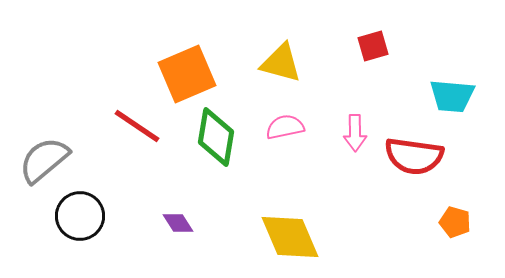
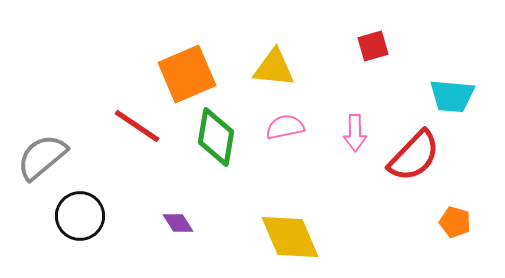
yellow triangle: moved 7 px left, 5 px down; rotated 9 degrees counterclockwise
red semicircle: rotated 54 degrees counterclockwise
gray semicircle: moved 2 px left, 3 px up
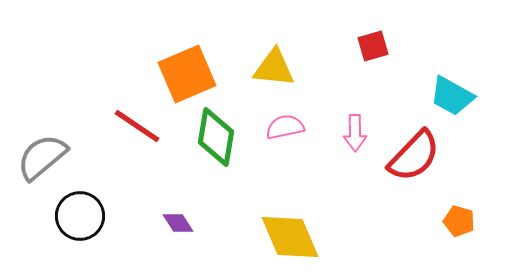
cyan trapezoid: rotated 24 degrees clockwise
orange pentagon: moved 4 px right, 1 px up
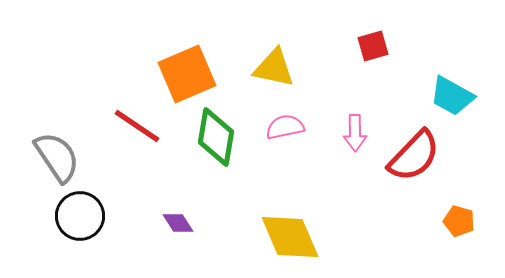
yellow triangle: rotated 6 degrees clockwise
gray semicircle: moved 15 px right; rotated 96 degrees clockwise
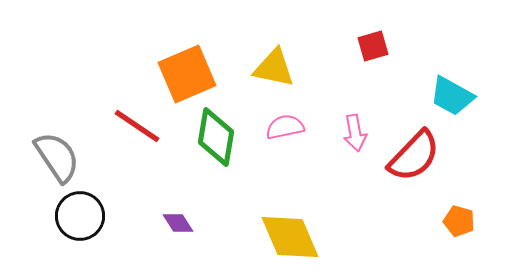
pink arrow: rotated 9 degrees counterclockwise
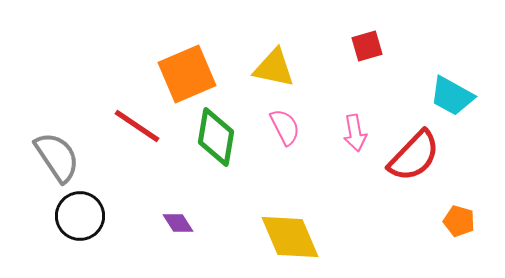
red square: moved 6 px left
pink semicircle: rotated 75 degrees clockwise
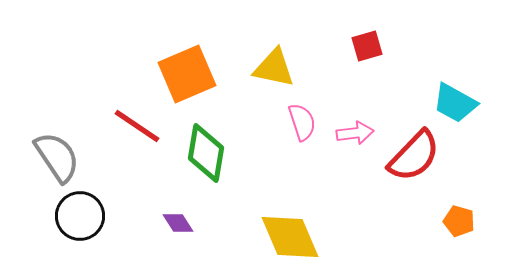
cyan trapezoid: moved 3 px right, 7 px down
pink semicircle: moved 17 px right, 5 px up; rotated 9 degrees clockwise
pink arrow: rotated 87 degrees counterclockwise
green diamond: moved 10 px left, 16 px down
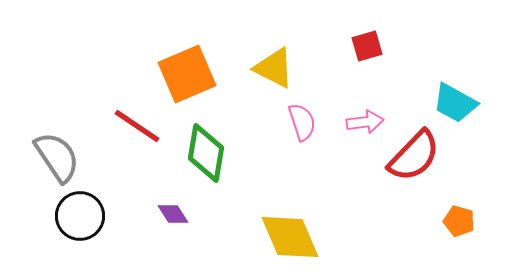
yellow triangle: rotated 15 degrees clockwise
pink arrow: moved 10 px right, 11 px up
purple diamond: moved 5 px left, 9 px up
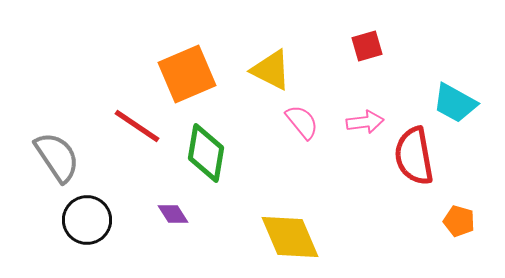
yellow triangle: moved 3 px left, 2 px down
pink semicircle: rotated 21 degrees counterclockwise
red semicircle: rotated 126 degrees clockwise
black circle: moved 7 px right, 4 px down
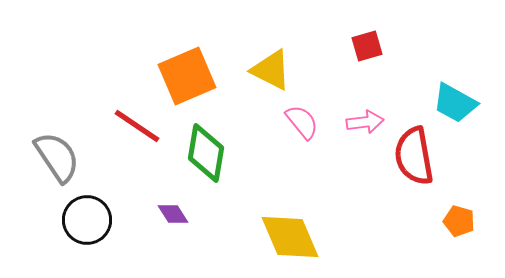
orange square: moved 2 px down
